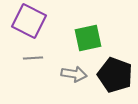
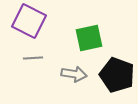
green square: moved 1 px right
black pentagon: moved 2 px right
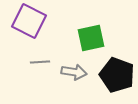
green square: moved 2 px right
gray line: moved 7 px right, 4 px down
gray arrow: moved 2 px up
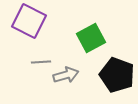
green square: rotated 16 degrees counterclockwise
gray line: moved 1 px right
gray arrow: moved 8 px left, 3 px down; rotated 25 degrees counterclockwise
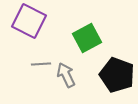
green square: moved 4 px left
gray line: moved 2 px down
gray arrow: rotated 100 degrees counterclockwise
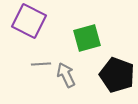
green square: rotated 12 degrees clockwise
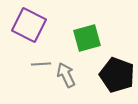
purple square: moved 4 px down
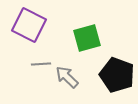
gray arrow: moved 1 px right, 2 px down; rotated 20 degrees counterclockwise
